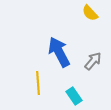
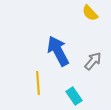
blue arrow: moved 1 px left, 1 px up
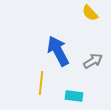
gray arrow: rotated 18 degrees clockwise
yellow line: moved 3 px right; rotated 10 degrees clockwise
cyan rectangle: rotated 48 degrees counterclockwise
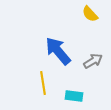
yellow semicircle: moved 1 px down
blue arrow: rotated 12 degrees counterclockwise
yellow line: moved 2 px right; rotated 15 degrees counterclockwise
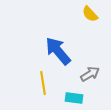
gray arrow: moved 3 px left, 13 px down
cyan rectangle: moved 2 px down
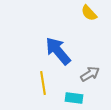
yellow semicircle: moved 1 px left, 1 px up
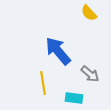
gray arrow: rotated 72 degrees clockwise
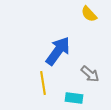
yellow semicircle: moved 1 px down
blue arrow: rotated 76 degrees clockwise
